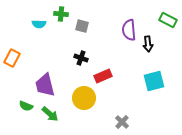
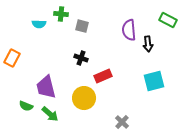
purple trapezoid: moved 1 px right, 2 px down
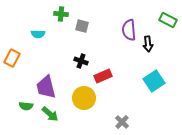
cyan semicircle: moved 1 px left, 10 px down
black cross: moved 3 px down
cyan square: rotated 20 degrees counterclockwise
green semicircle: rotated 16 degrees counterclockwise
